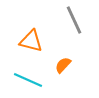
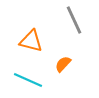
orange semicircle: moved 1 px up
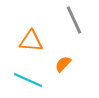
orange triangle: rotated 10 degrees counterclockwise
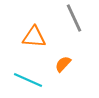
gray line: moved 2 px up
orange triangle: moved 3 px right, 4 px up
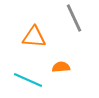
orange semicircle: moved 2 px left, 3 px down; rotated 42 degrees clockwise
